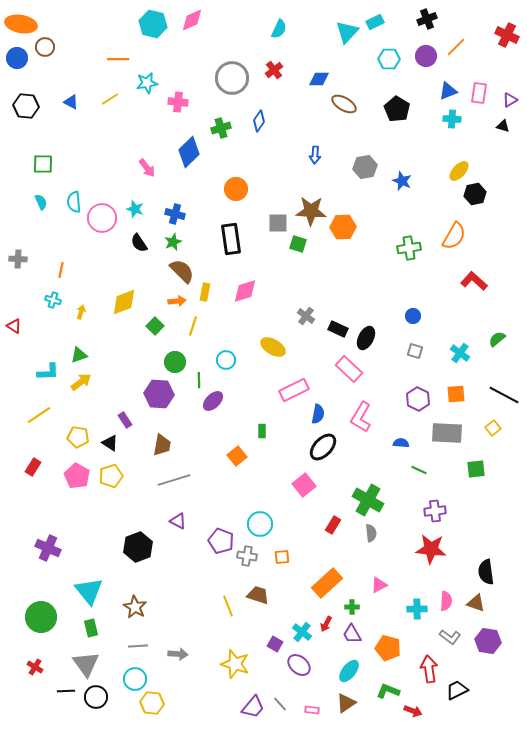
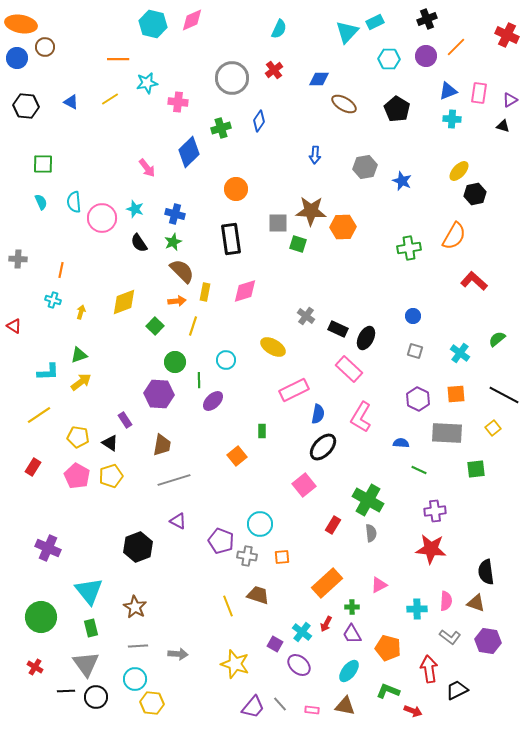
brown triangle at (346, 703): moved 1 px left, 3 px down; rotated 45 degrees clockwise
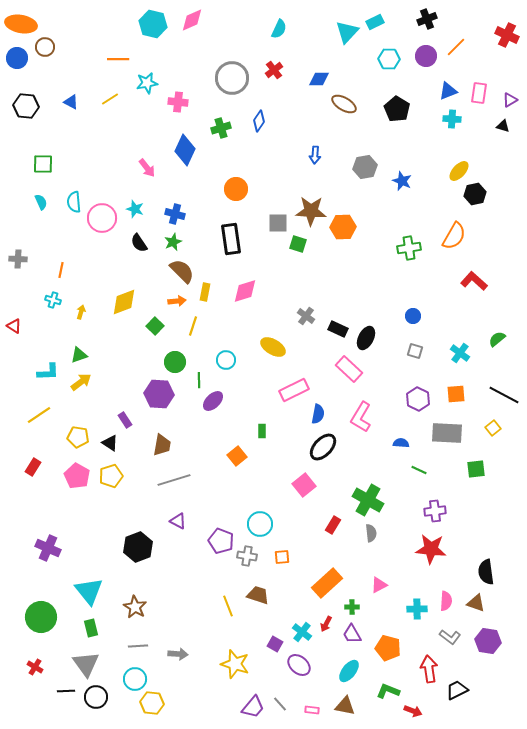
blue diamond at (189, 152): moved 4 px left, 2 px up; rotated 20 degrees counterclockwise
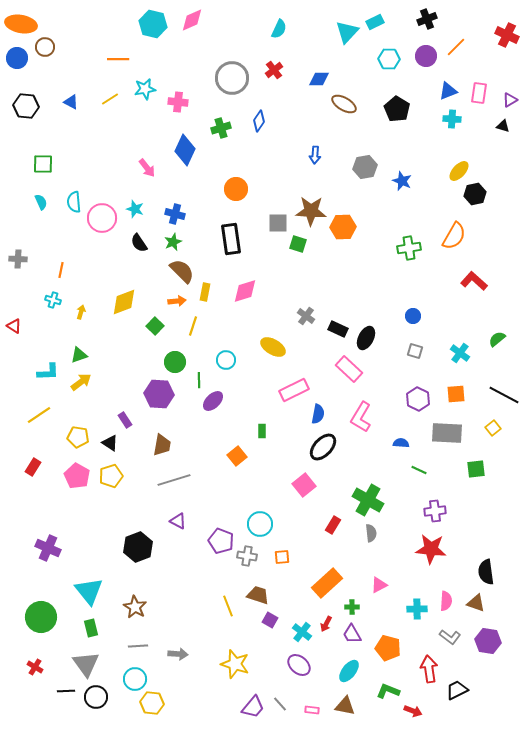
cyan star at (147, 83): moved 2 px left, 6 px down
purple square at (275, 644): moved 5 px left, 24 px up
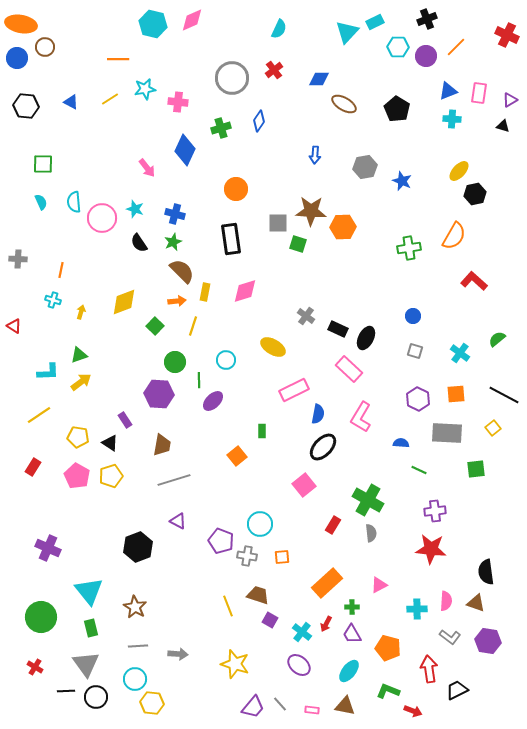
cyan hexagon at (389, 59): moved 9 px right, 12 px up
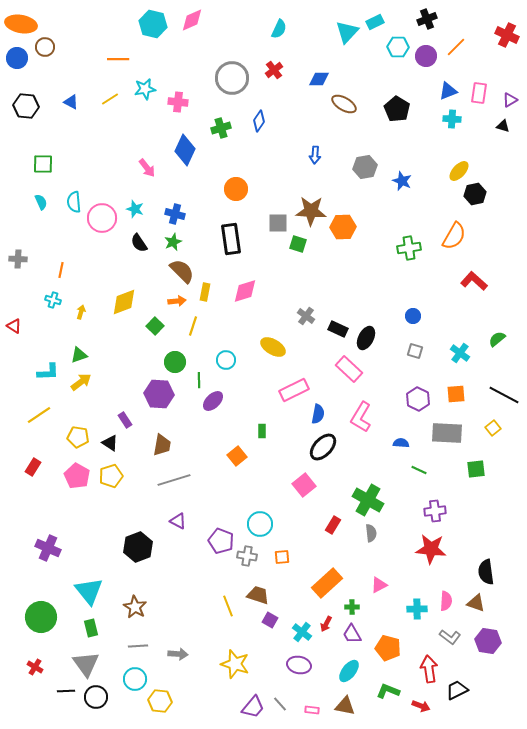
purple ellipse at (299, 665): rotated 30 degrees counterclockwise
yellow hexagon at (152, 703): moved 8 px right, 2 px up
red arrow at (413, 711): moved 8 px right, 5 px up
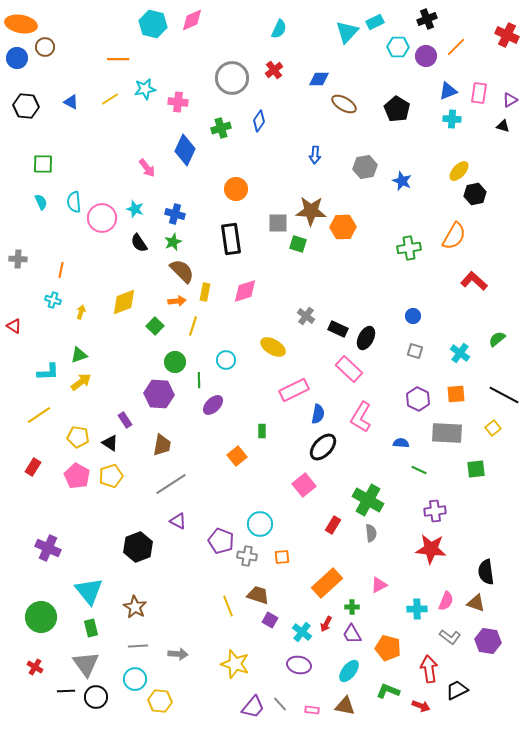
purple ellipse at (213, 401): moved 4 px down
gray line at (174, 480): moved 3 px left, 4 px down; rotated 16 degrees counterclockwise
pink semicircle at (446, 601): rotated 18 degrees clockwise
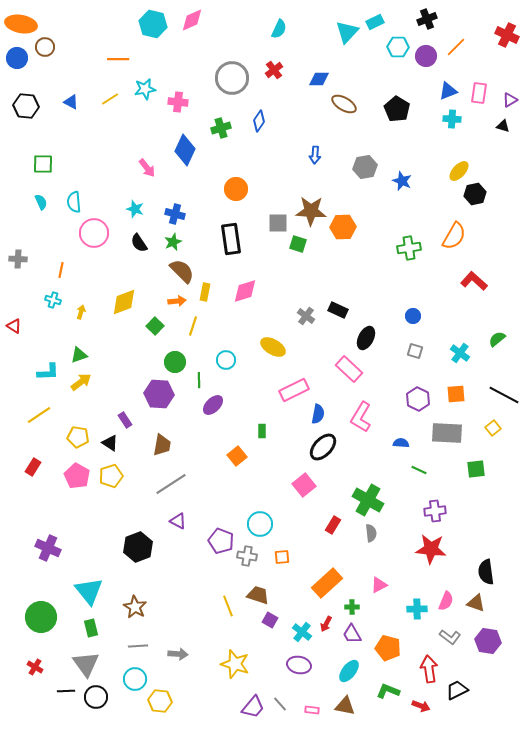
pink circle at (102, 218): moved 8 px left, 15 px down
black rectangle at (338, 329): moved 19 px up
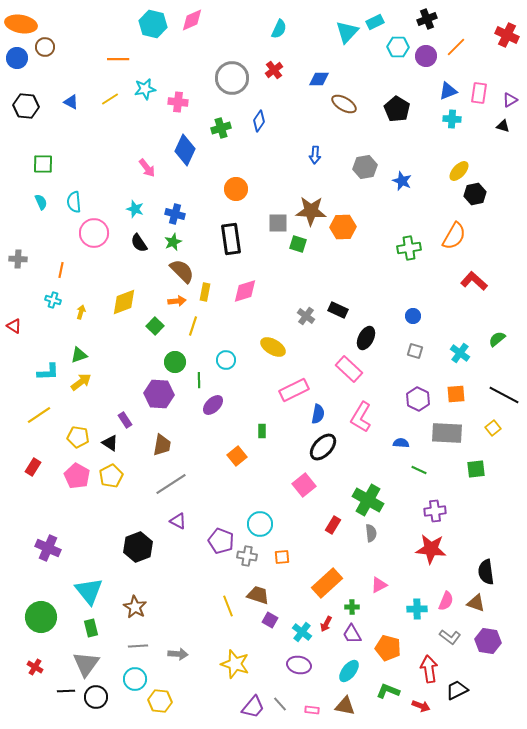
yellow pentagon at (111, 476): rotated 10 degrees counterclockwise
gray triangle at (86, 664): rotated 12 degrees clockwise
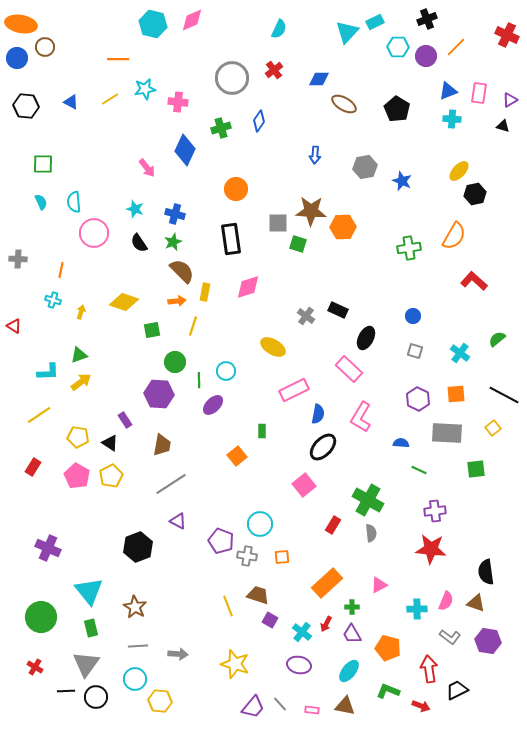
pink diamond at (245, 291): moved 3 px right, 4 px up
yellow diamond at (124, 302): rotated 40 degrees clockwise
green square at (155, 326): moved 3 px left, 4 px down; rotated 36 degrees clockwise
cyan circle at (226, 360): moved 11 px down
